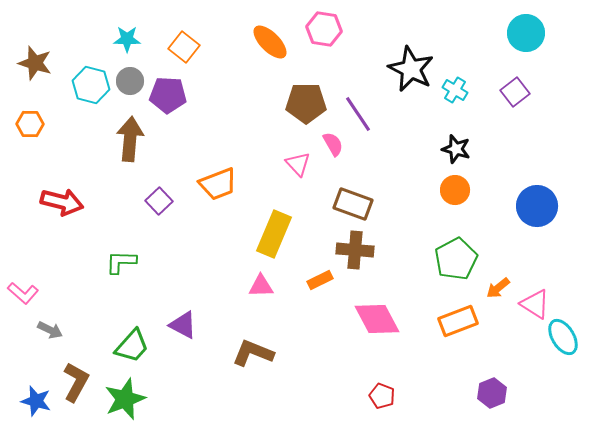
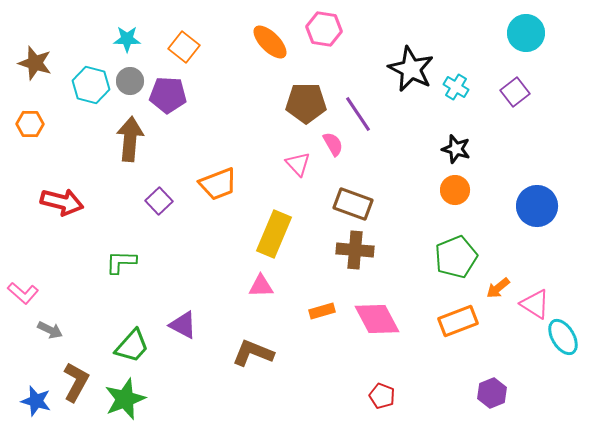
cyan cross at (455, 90): moved 1 px right, 3 px up
green pentagon at (456, 259): moved 2 px up; rotated 6 degrees clockwise
orange rectangle at (320, 280): moved 2 px right, 31 px down; rotated 10 degrees clockwise
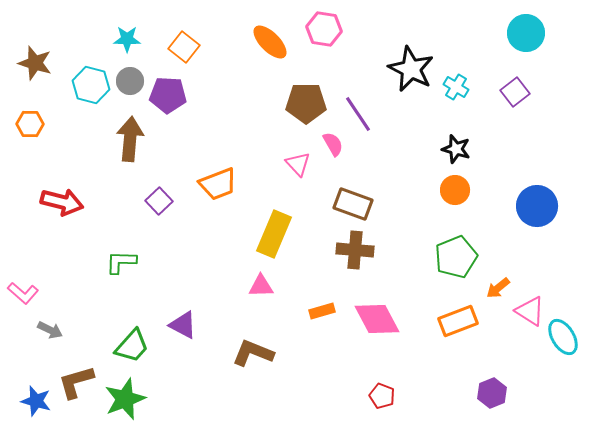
pink triangle at (535, 304): moved 5 px left, 7 px down
brown L-shape at (76, 382): rotated 135 degrees counterclockwise
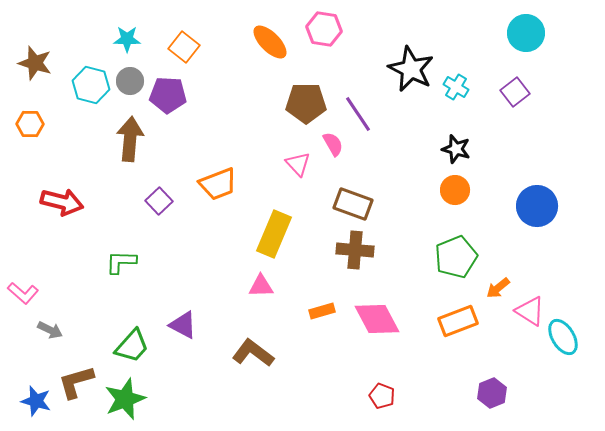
brown L-shape at (253, 353): rotated 15 degrees clockwise
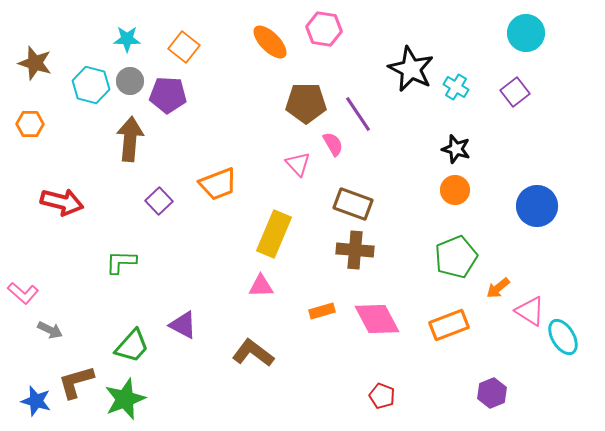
orange rectangle at (458, 321): moved 9 px left, 4 px down
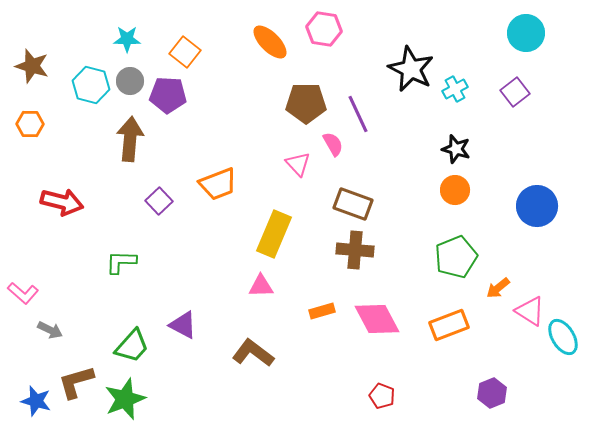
orange square at (184, 47): moved 1 px right, 5 px down
brown star at (35, 63): moved 3 px left, 3 px down
cyan cross at (456, 87): moved 1 px left, 2 px down; rotated 30 degrees clockwise
purple line at (358, 114): rotated 9 degrees clockwise
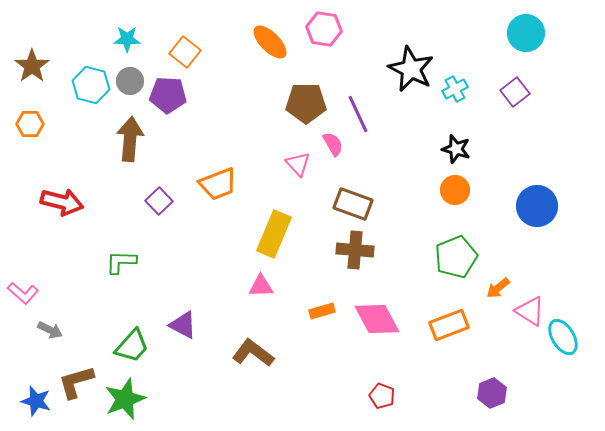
brown star at (32, 66): rotated 20 degrees clockwise
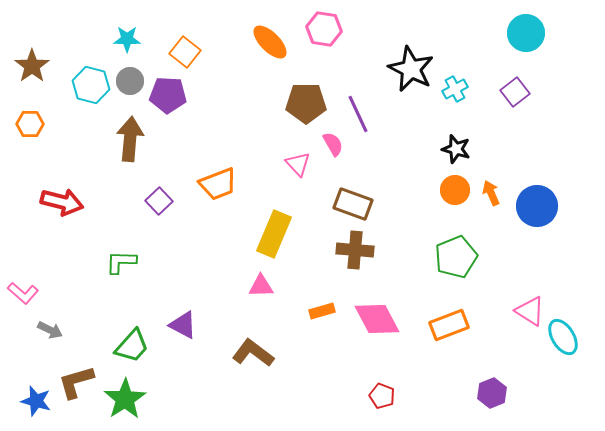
orange arrow at (498, 288): moved 7 px left, 95 px up; rotated 105 degrees clockwise
green star at (125, 399): rotated 12 degrees counterclockwise
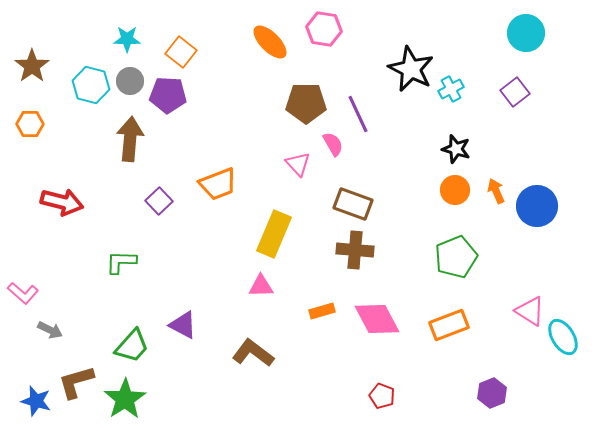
orange square at (185, 52): moved 4 px left
cyan cross at (455, 89): moved 4 px left
orange arrow at (491, 193): moved 5 px right, 2 px up
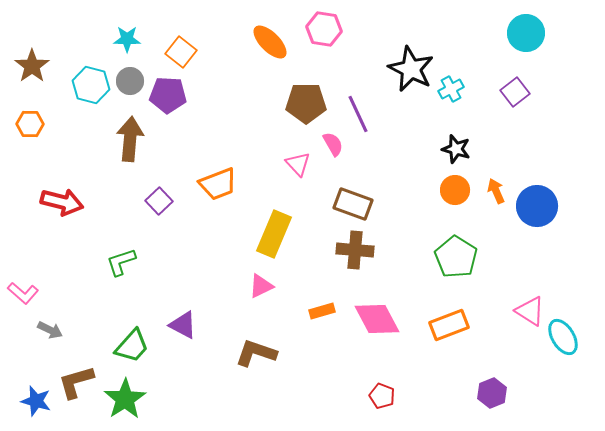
green pentagon at (456, 257): rotated 18 degrees counterclockwise
green L-shape at (121, 262): rotated 20 degrees counterclockwise
pink triangle at (261, 286): rotated 24 degrees counterclockwise
brown L-shape at (253, 353): moved 3 px right; rotated 18 degrees counterclockwise
